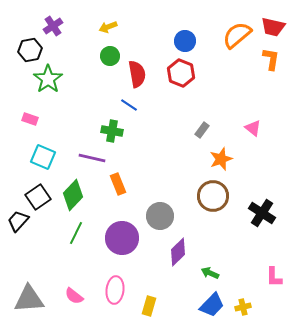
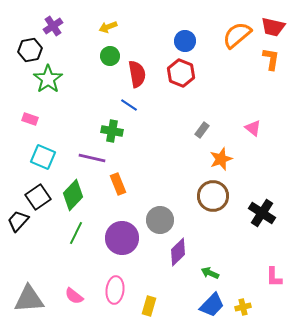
gray circle: moved 4 px down
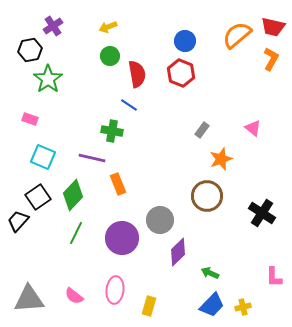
orange L-shape: rotated 20 degrees clockwise
brown circle: moved 6 px left
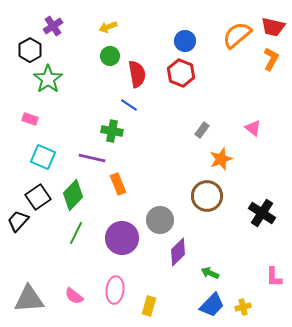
black hexagon: rotated 20 degrees counterclockwise
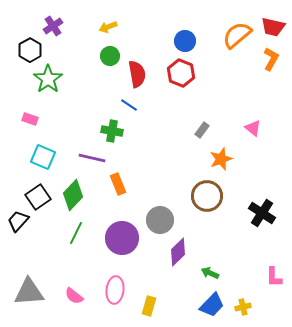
gray triangle: moved 7 px up
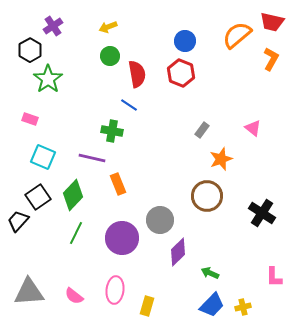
red trapezoid: moved 1 px left, 5 px up
yellow rectangle: moved 2 px left
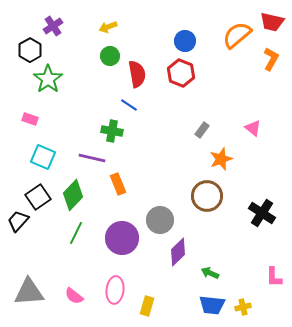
blue trapezoid: rotated 52 degrees clockwise
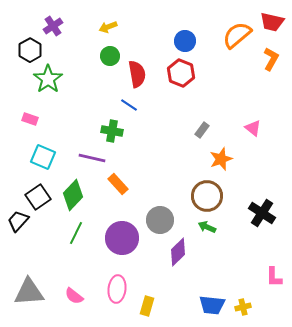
orange rectangle: rotated 20 degrees counterclockwise
green arrow: moved 3 px left, 46 px up
pink ellipse: moved 2 px right, 1 px up
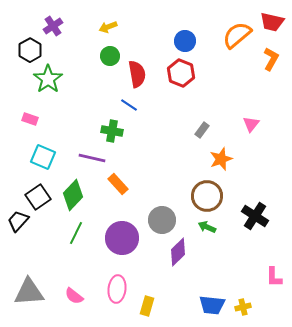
pink triangle: moved 2 px left, 4 px up; rotated 30 degrees clockwise
black cross: moved 7 px left, 3 px down
gray circle: moved 2 px right
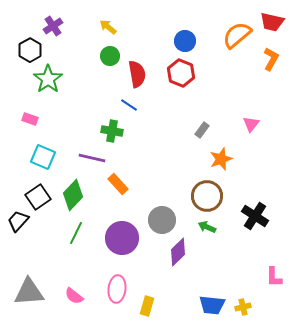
yellow arrow: rotated 60 degrees clockwise
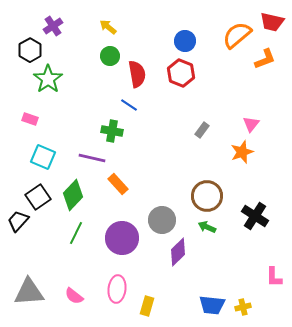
orange L-shape: moved 6 px left; rotated 40 degrees clockwise
orange star: moved 21 px right, 7 px up
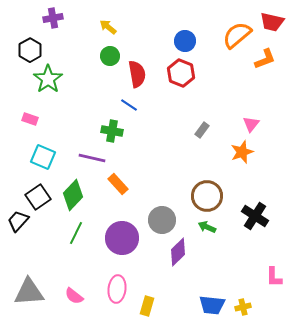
purple cross: moved 8 px up; rotated 24 degrees clockwise
